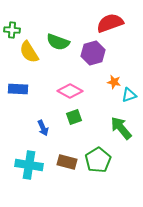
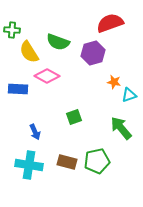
pink diamond: moved 23 px left, 15 px up
blue arrow: moved 8 px left, 4 px down
green pentagon: moved 1 px left, 1 px down; rotated 20 degrees clockwise
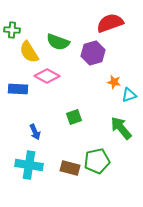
brown rectangle: moved 3 px right, 6 px down
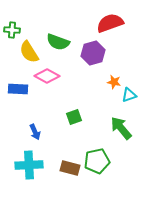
cyan cross: rotated 12 degrees counterclockwise
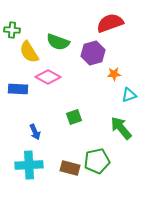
pink diamond: moved 1 px right, 1 px down
orange star: moved 8 px up; rotated 16 degrees counterclockwise
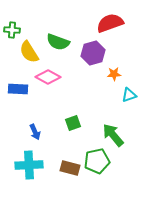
green square: moved 1 px left, 6 px down
green arrow: moved 8 px left, 7 px down
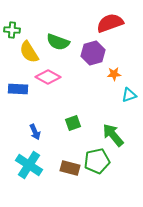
cyan cross: rotated 36 degrees clockwise
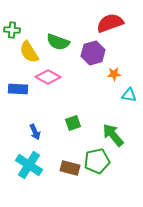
cyan triangle: rotated 28 degrees clockwise
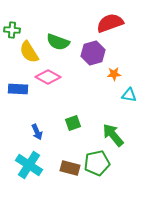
blue arrow: moved 2 px right
green pentagon: moved 2 px down
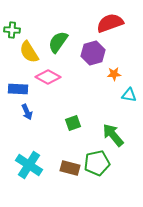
green semicircle: rotated 105 degrees clockwise
blue arrow: moved 10 px left, 20 px up
